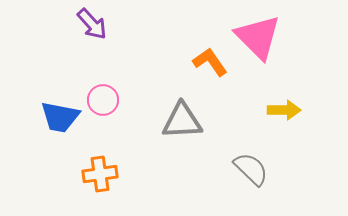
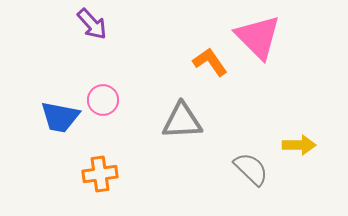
yellow arrow: moved 15 px right, 35 px down
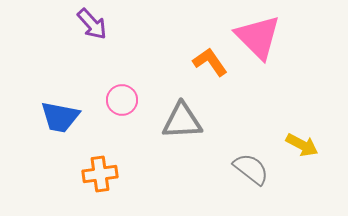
pink circle: moved 19 px right
yellow arrow: moved 3 px right; rotated 28 degrees clockwise
gray semicircle: rotated 6 degrees counterclockwise
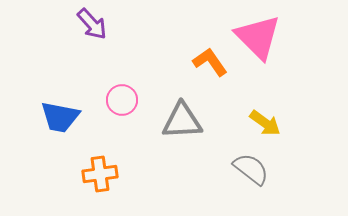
yellow arrow: moved 37 px left, 22 px up; rotated 8 degrees clockwise
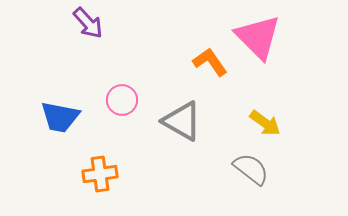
purple arrow: moved 4 px left, 1 px up
gray triangle: rotated 33 degrees clockwise
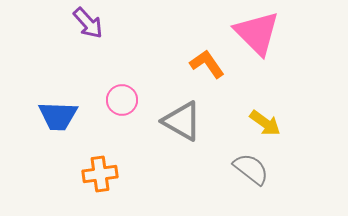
pink triangle: moved 1 px left, 4 px up
orange L-shape: moved 3 px left, 2 px down
blue trapezoid: moved 2 px left, 1 px up; rotated 9 degrees counterclockwise
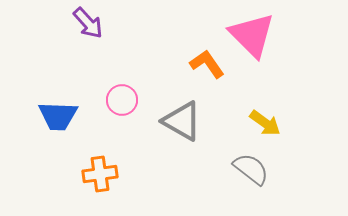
pink triangle: moved 5 px left, 2 px down
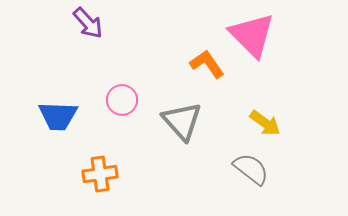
gray triangle: rotated 18 degrees clockwise
